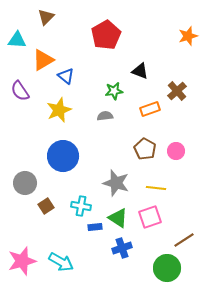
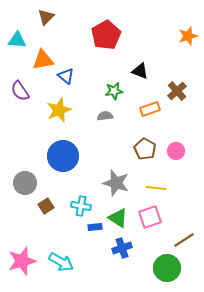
orange triangle: rotated 20 degrees clockwise
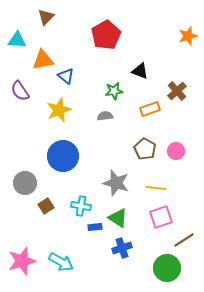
pink square: moved 11 px right
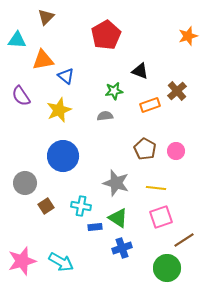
purple semicircle: moved 1 px right, 5 px down
orange rectangle: moved 4 px up
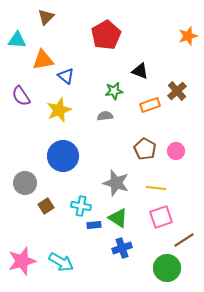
blue rectangle: moved 1 px left, 2 px up
